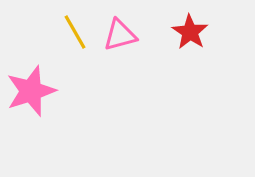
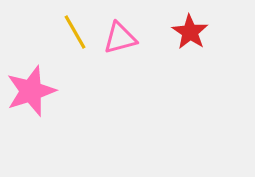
pink triangle: moved 3 px down
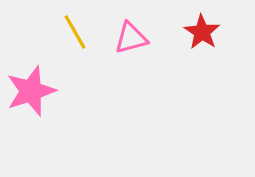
red star: moved 12 px right
pink triangle: moved 11 px right
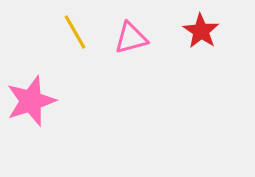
red star: moved 1 px left, 1 px up
pink star: moved 10 px down
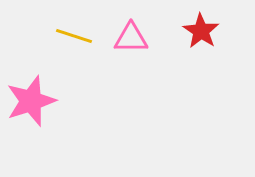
yellow line: moved 1 px left, 4 px down; rotated 42 degrees counterclockwise
pink triangle: rotated 15 degrees clockwise
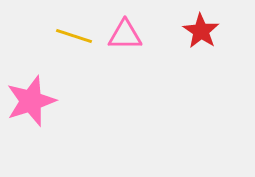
pink triangle: moved 6 px left, 3 px up
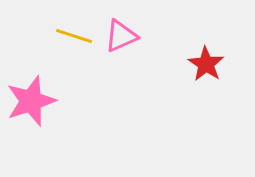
red star: moved 5 px right, 33 px down
pink triangle: moved 4 px left, 1 px down; rotated 24 degrees counterclockwise
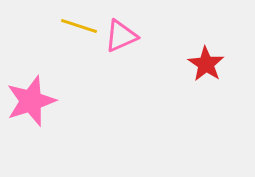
yellow line: moved 5 px right, 10 px up
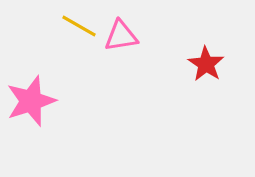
yellow line: rotated 12 degrees clockwise
pink triangle: rotated 15 degrees clockwise
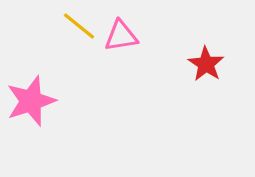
yellow line: rotated 9 degrees clockwise
